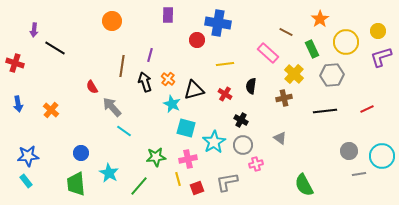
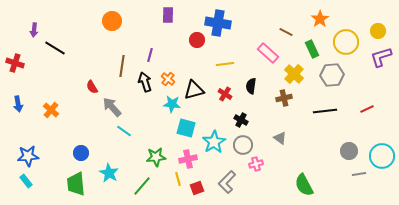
cyan star at (172, 104): rotated 18 degrees counterclockwise
gray L-shape at (227, 182): rotated 35 degrees counterclockwise
green line at (139, 186): moved 3 px right
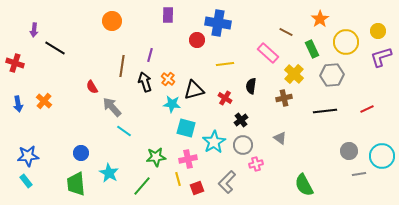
red cross at (225, 94): moved 4 px down
orange cross at (51, 110): moved 7 px left, 9 px up
black cross at (241, 120): rotated 24 degrees clockwise
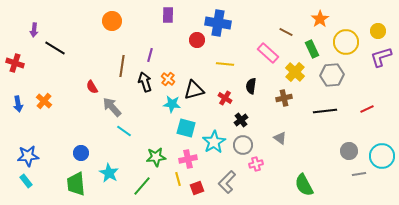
yellow line at (225, 64): rotated 12 degrees clockwise
yellow cross at (294, 74): moved 1 px right, 2 px up
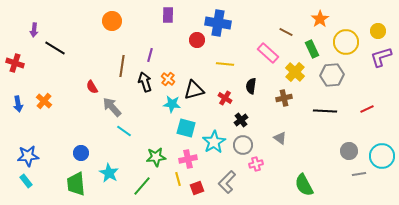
black line at (325, 111): rotated 10 degrees clockwise
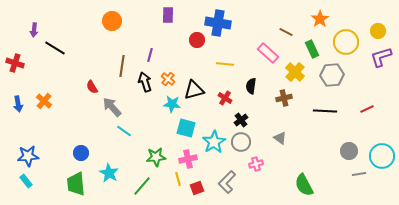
gray circle at (243, 145): moved 2 px left, 3 px up
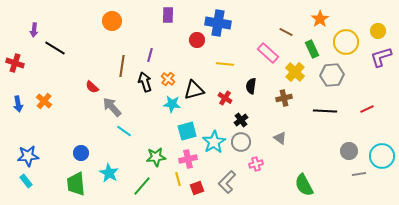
red semicircle at (92, 87): rotated 16 degrees counterclockwise
cyan square at (186, 128): moved 1 px right, 3 px down; rotated 30 degrees counterclockwise
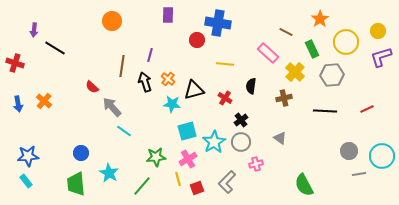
pink cross at (188, 159): rotated 18 degrees counterclockwise
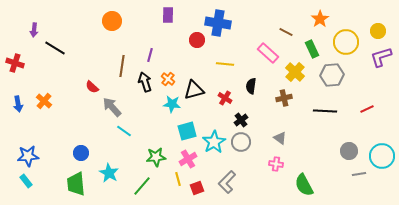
pink cross at (256, 164): moved 20 px right; rotated 24 degrees clockwise
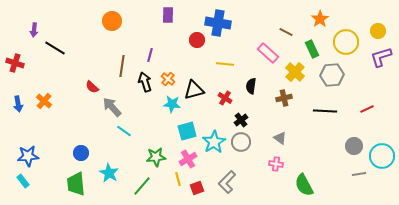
gray circle at (349, 151): moved 5 px right, 5 px up
cyan rectangle at (26, 181): moved 3 px left
